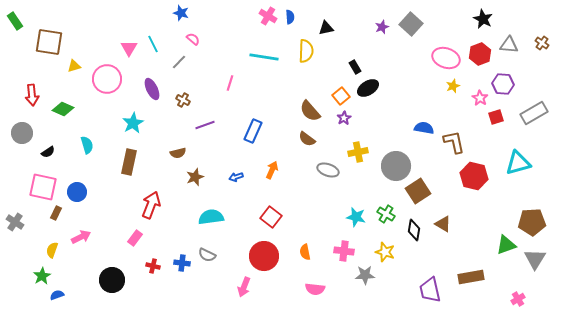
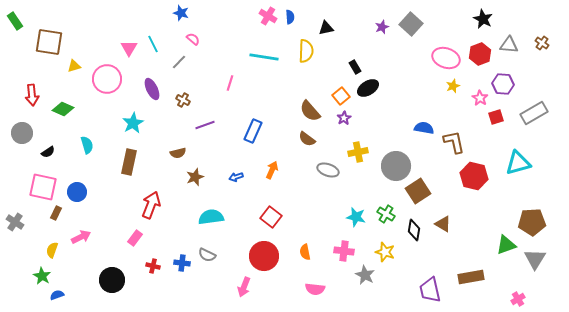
gray star at (365, 275): rotated 30 degrees clockwise
green star at (42, 276): rotated 12 degrees counterclockwise
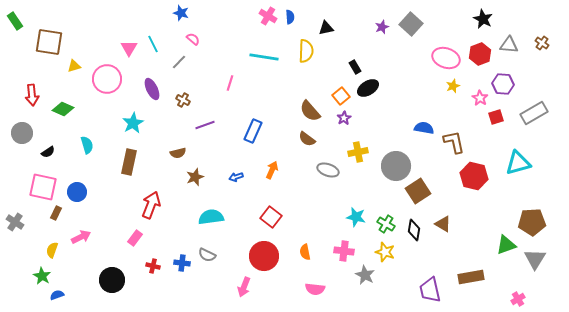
green cross at (386, 214): moved 10 px down
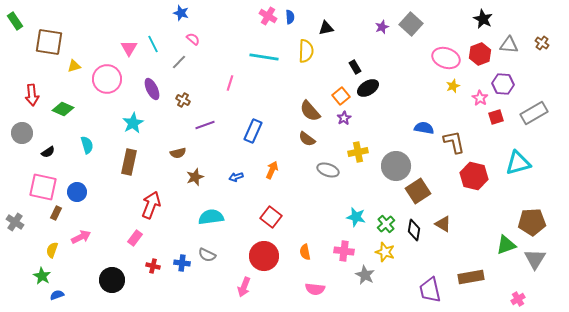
green cross at (386, 224): rotated 18 degrees clockwise
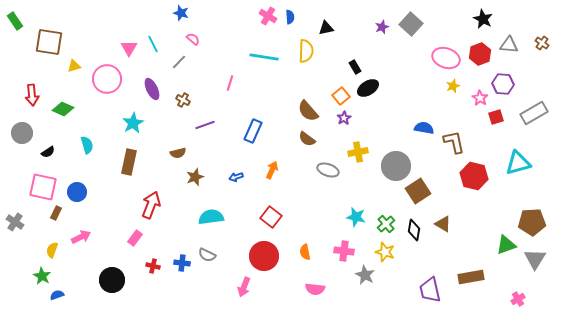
brown semicircle at (310, 111): moved 2 px left
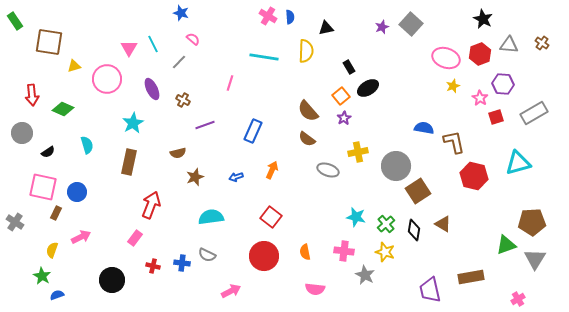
black rectangle at (355, 67): moved 6 px left
pink arrow at (244, 287): moved 13 px left, 4 px down; rotated 138 degrees counterclockwise
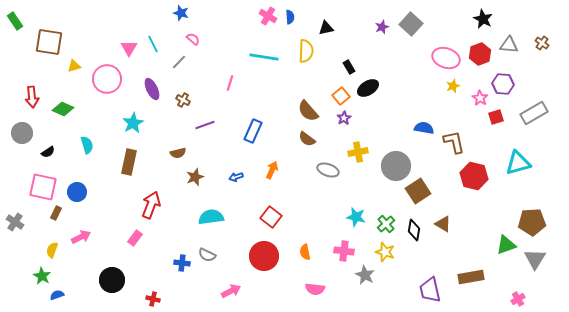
red arrow at (32, 95): moved 2 px down
red cross at (153, 266): moved 33 px down
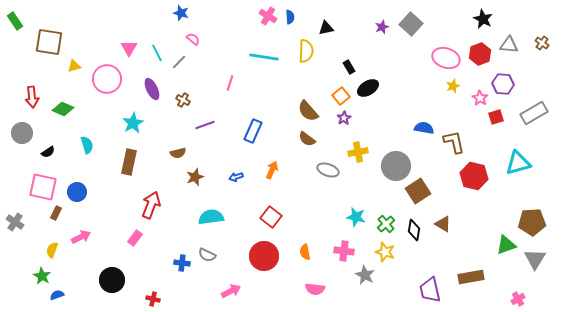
cyan line at (153, 44): moved 4 px right, 9 px down
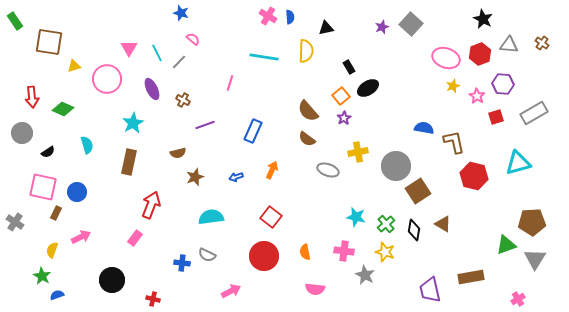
pink star at (480, 98): moved 3 px left, 2 px up
